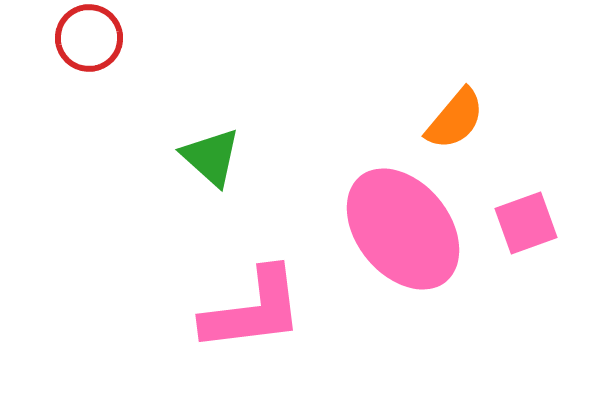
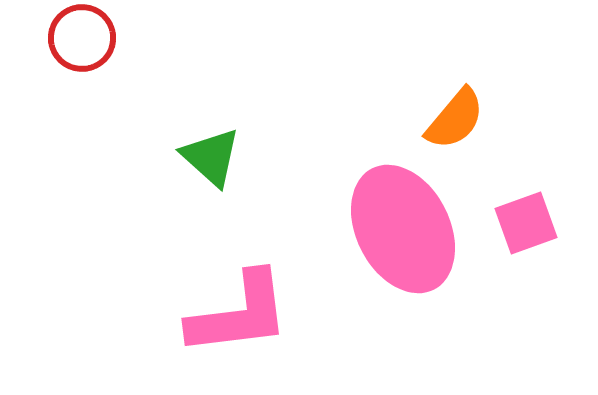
red circle: moved 7 px left
pink ellipse: rotated 12 degrees clockwise
pink L-shape: moved 14 px left, 4 px down
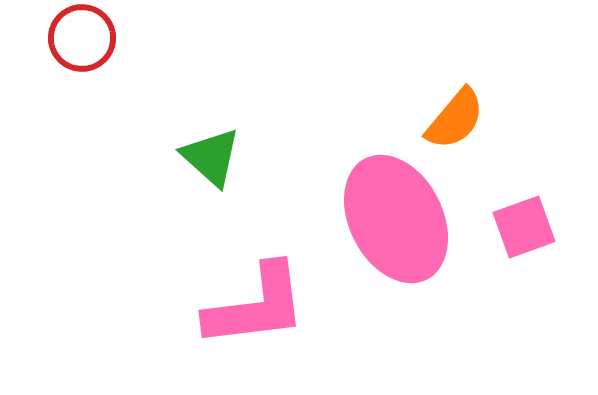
pink square: moved 2 px left, 4 px down
pink ellipse: moved 7 px left, 10 px up
pink L-shape: moved 17 px right, 8 px up
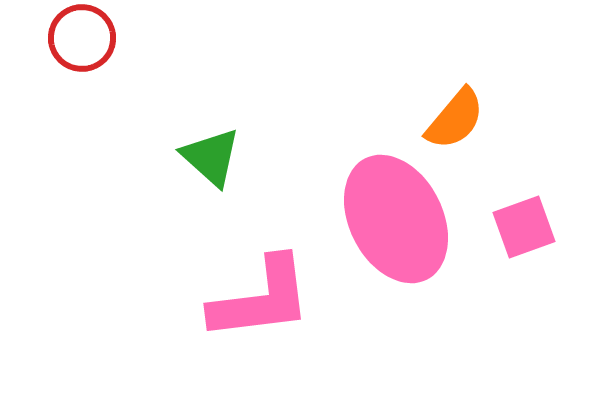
pink L-shape: moved 5 px right, 7 px up
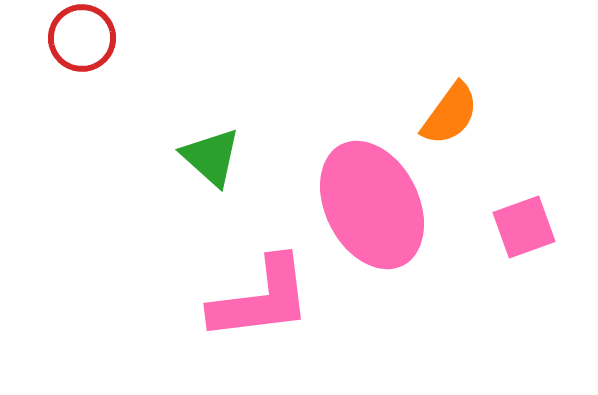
orange semicircle: moved 5 px left, 5 px up; rotated 4 degrees counterclockwise
pink ellipse: moved 24 px left, 14 px up
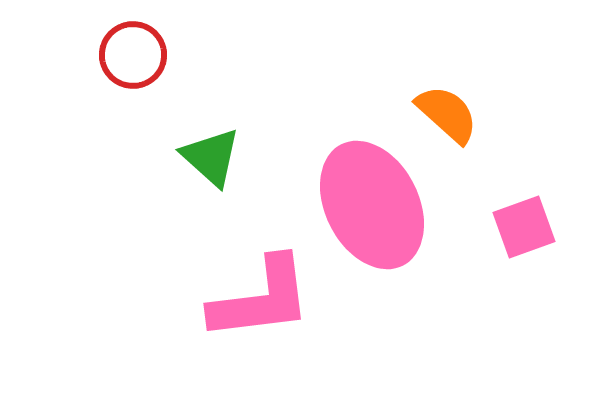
red circle: moved 51 px right, 17 px down
orange semicircle: moved 3 px left; rotated 84 degrees counterclockwise
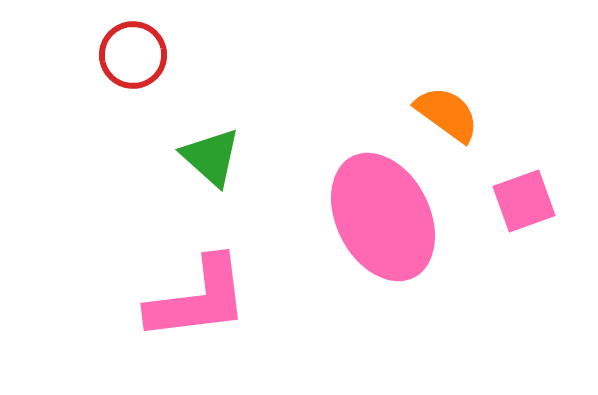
orange semicircle: rotated 6 degrees counterclockwise
pink ellipse: moved 11 px right, 12 px down
pink square: moved 26 px up
pink L-shape: moved 63 px left
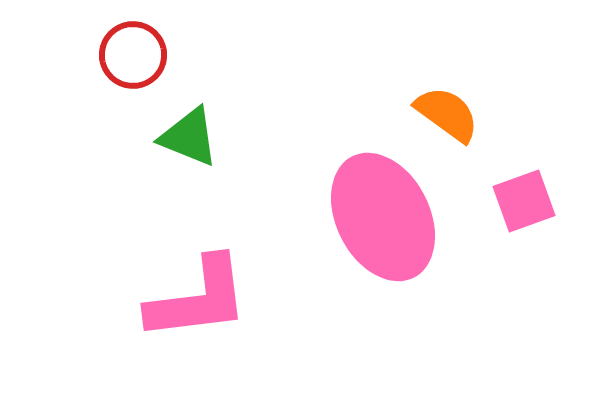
green triangle: moved 22 px left, 20 px up; rotated 20 degrees counterclockwise
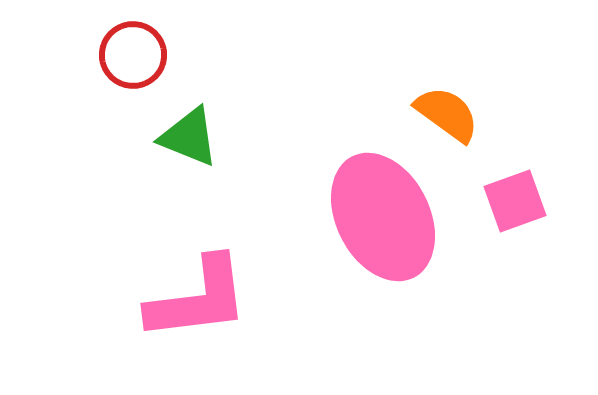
pink square: moved 9 px left
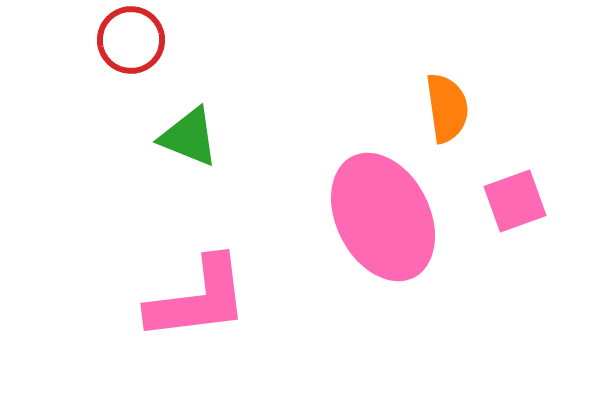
red circle: moved 2 px left, 15 px up
orange semicircle: moved 6 px up; rotated 46 degrees clockwise
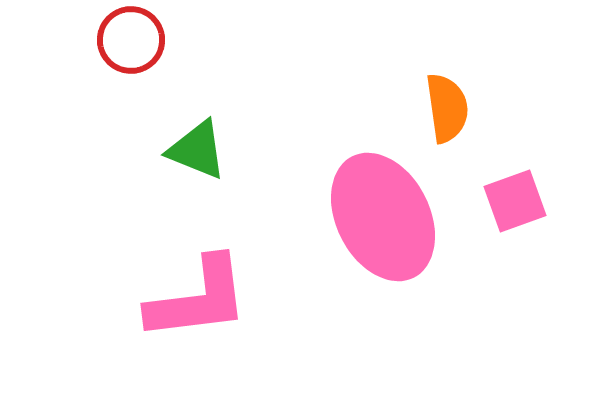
green triangle: moved 8 px right, 13 px down
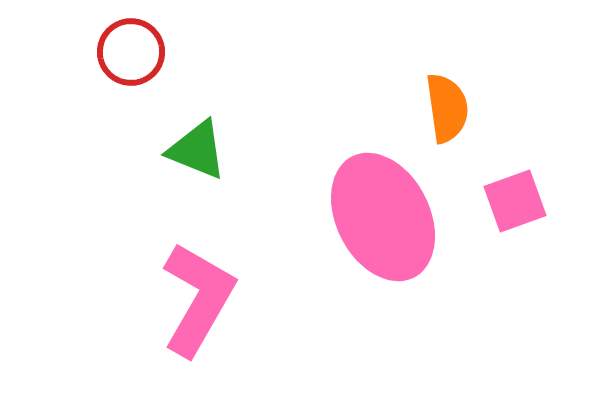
red circle: moved 12 px down
pink L-shape: rotated 53 degrees counterclockwise
